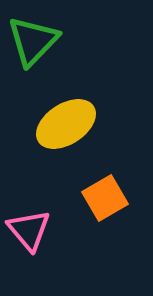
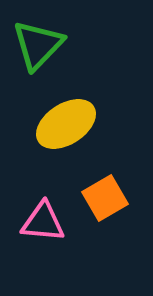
green triangle: moved 5 px right, 4 px down
pink triangle: moved 14 px right, 8 px up; rotated 45 degrees counterclockwise
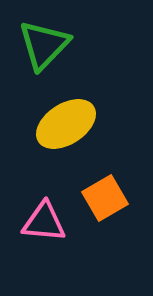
green triangle: moved 6 px right
pink triangle: moved 1 px right
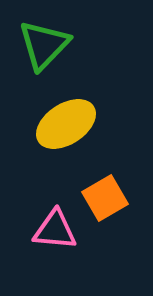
pink triangle: moved 11 px right, 8 px down
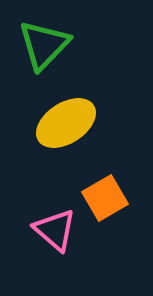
yellow ellipse: moved 1 px up
pink triangle: rotated 36 degrees clockwise
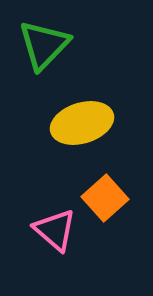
yellow ellipse: moved 16 px right; rotated 16 degrees clockwise
orange square: rotated 12 degrees counterclockwise
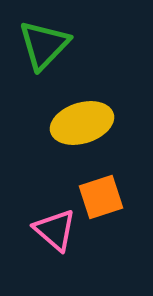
orange square: moved 4 px left, 1 px up; rotated 24 degrees clockwise
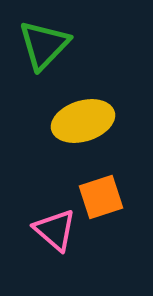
yellow ellipse: moved 1 px right, 2 px up
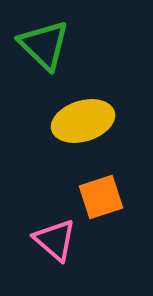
green triangle: rotated 30 degrees counterclockwise
pink triangle: moved 10 px down
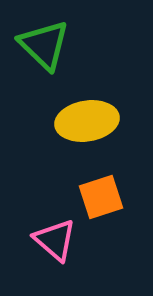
yellow ellipse: moved 4 px right; rotated 8 degrees clockwise
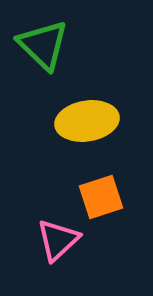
green triangle: moved 1 px left
pink triangle: moved 3 px right; rotated 36 degrees clockwise
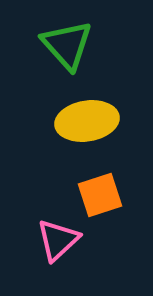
green triangle: moved 24 px right; rotated 4 degrees clockwise
orange square: moved 1 px left, 2 px up
